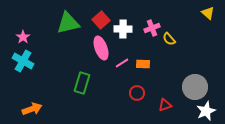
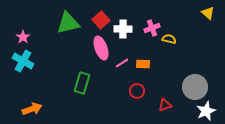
yellow semicircle: rotated 144 degrees clockwise
red circle: moved 2 px up
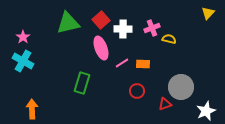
yellow triangle: rotated 32 degrees clockwise
gray circle: moved 14 px left
red triangle: moved 1 px up
orange arrow: rotated 72 degrees counterclockwise
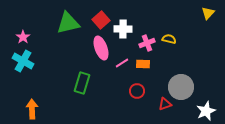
pink cross: moved 5 px left, 15 px down
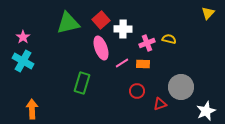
red triangle: moved 5 px left
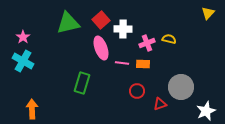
pink line: rotated 40 degrees clockwise
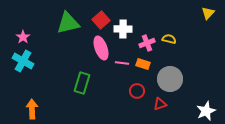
orange rectangle: rotated 16 degrees clockwise
gray circle: moved 11 px left, 8 px up
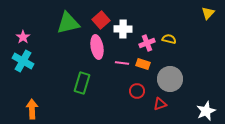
pink ellipse: moved 4 px left, 1 px up; rotated 10 degrees clockwise
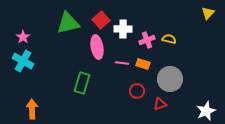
pink cross: moved 3 px up
